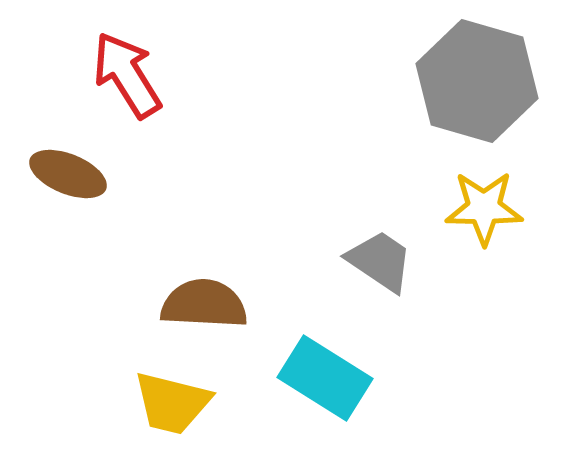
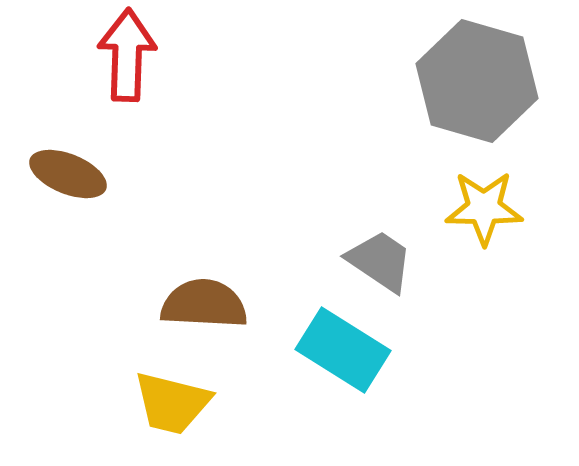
red arrow: moved 20 px up; rotated 34 degrees clockwise
cyan rectangle: moved 18 px right, 28 px up
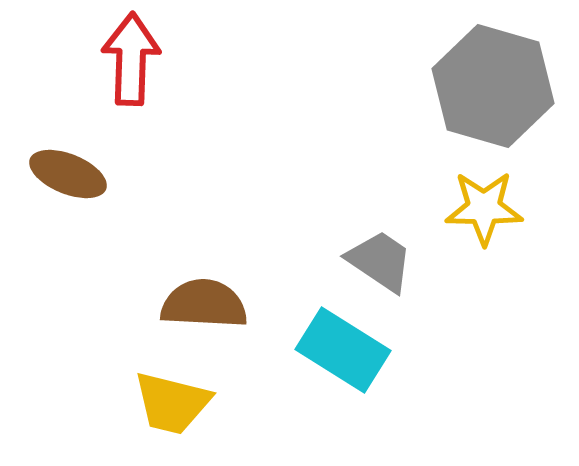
red arrow: moved 4 px right, 4 px down
gray hexagon: moved 16 px right, 5 px down
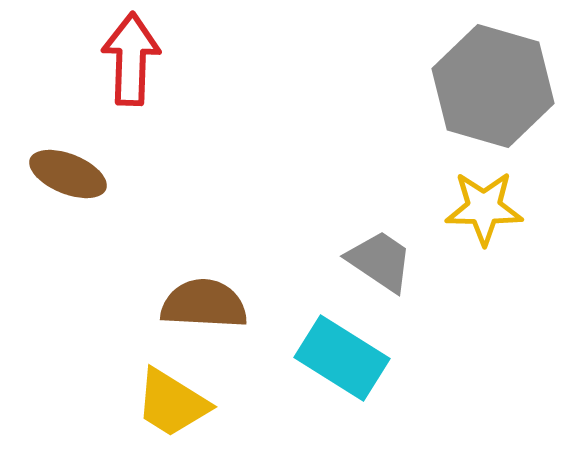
cyan rectangle: moved 1 px left, 8 px down
yellow trapezoid: rotated 18 degrees clockwise
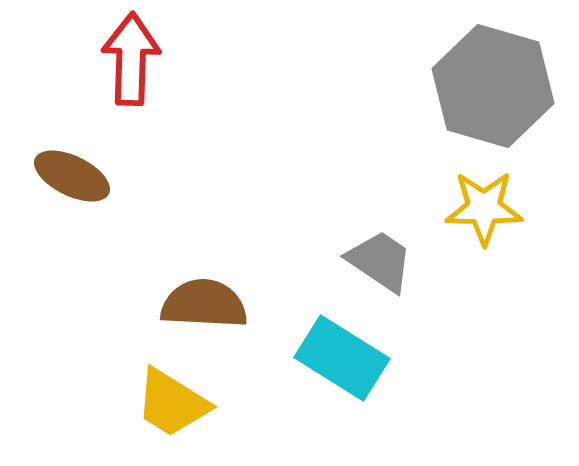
brown ellipse: moved 4 px right, 2 px down; rotated 4 degrees clockwise
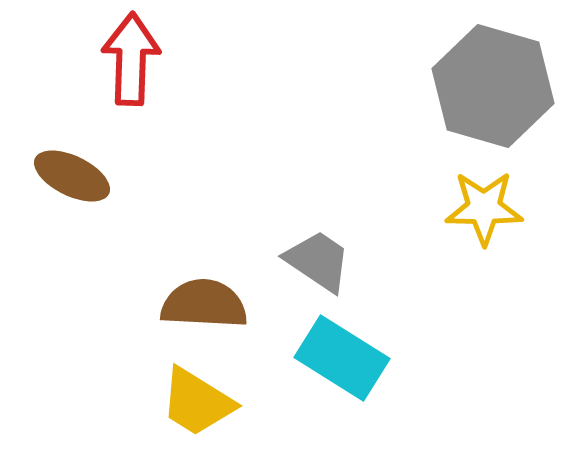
gray trapezoid: moved 62 px left
yellow trapezoid: moved 25 px right, 1 px up
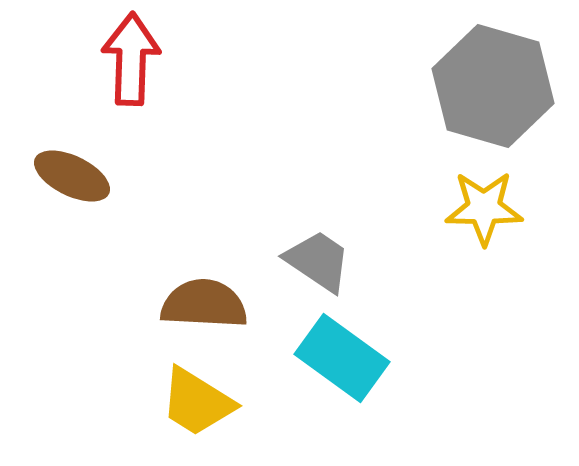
cyan rectangle: rotated 4 degrees clockwise
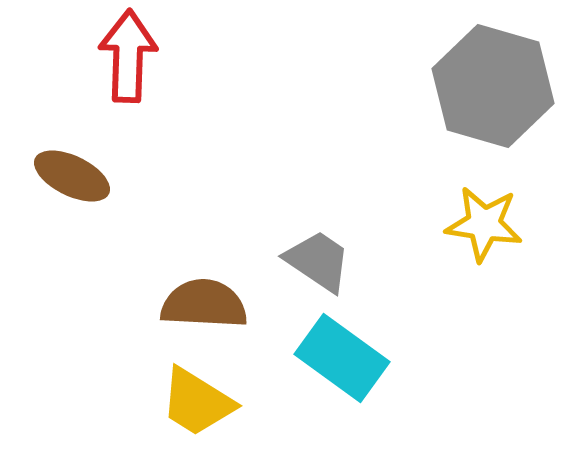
red arrow: moved 3 px left, 3 px up
yellow star: moved 16 px down; rotated 8 degrees clockwise
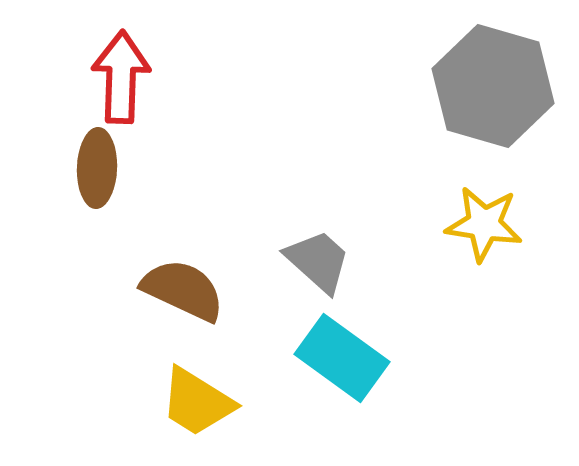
red arrow: moved 7 px left, 21 px down
brown ellipse: moved 25 px right, 8 px up; rotated 66 degrees clockwise
gray trapezoid: rotated 8 degrees clockwise
brown semicircle: moved 21 px left, 14 px up; rotated 22 degrees clockwise
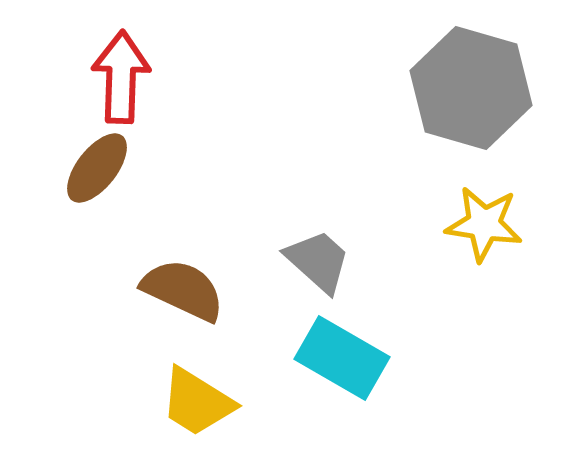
gray hexagon: moved 22 px left, 2 px down
brown ellipse: rotated 36 degrees clockwise
cyan rectangle: rotated 6 degrees counterclockwise
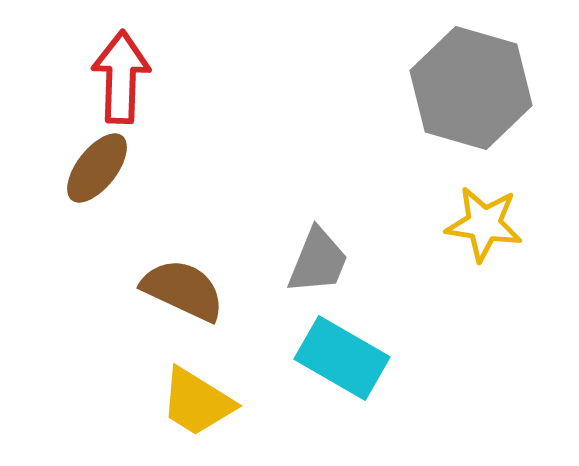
gray trapezoid: rotated 70 degrees clockwise
